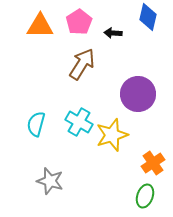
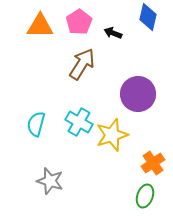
black arrow: rotated 18 degrees clockwise
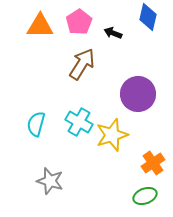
green ellipse: rotated 50 degrees clockwise
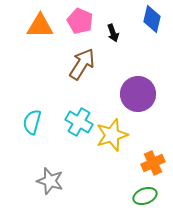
blue diamond: moved 4 px right, 2 px down
pink pentagon: moved 1 px right, 1 px up; rotated 15 degrees counterclockwise
black arrow: rotated 132 degrees counterclockwise
cyan semicircle: moved 4 px left, 2 px up
orange cross: rotated 10 degrees clockwise
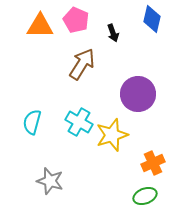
pink pentagon: moved 4 px left, 1 px up
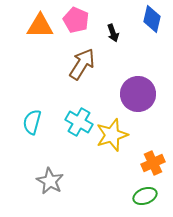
gray star: rotated 12 degrees clockwise
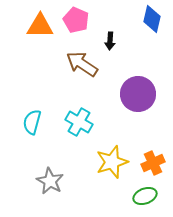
black arrow: moved 3 px left, 8 px down; rotated 24 degrees clockwise
brown arrow: rotated 88 degrees counterclockwise
yellow star: moved 27 px down
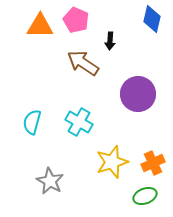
brown arrow: moved 1 px right, 1 px up
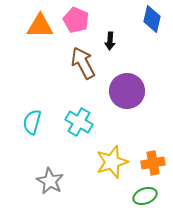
brown arrow: rotated 28 degrees clockwise
purple circle: moved 11 px left, 3 px up
orange cross: rotated 15 degrees clockwise
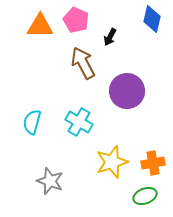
black arrow: moved 4 px up; rotated 24 degrees clockwise
gray star: rotated 8 degrees counterclockwise
